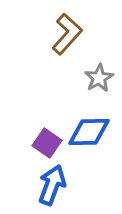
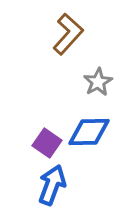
brown L-shape: moved 1 px right
gray star: moved 1 px left, 4 px down
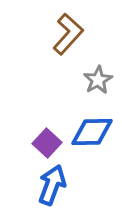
gray star: moved 2 px up
blue diamond: moved 3 px right
purple square: rotated 8 degrees clockwise
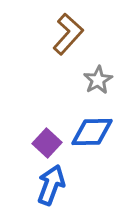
blue arrow: moved 1 px left
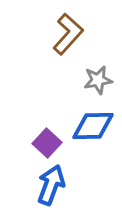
gray star: rotated 20 degrees clockwise
blue diamond: moved 1 px right, 6 px up
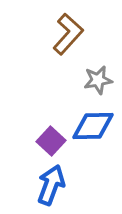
purple square: moved 4 px right, 2 px up
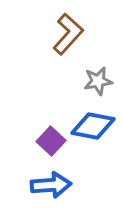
gray star: moved 1 px down
blue diamond: rotated 12 degrees clockwise
blue arrow: rotated 66 degrees clockwise
